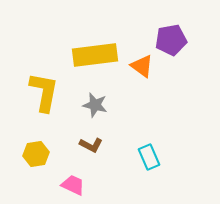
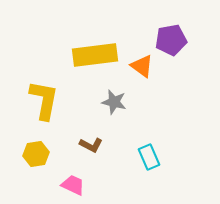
yellow L-shape: moved 8 px down
gray star: moved 19 px right, 3 px up
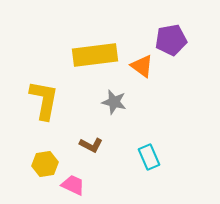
yellow hexagon: moved 9 px right, 10 px down
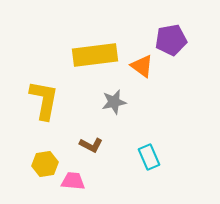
gray star: rotated 25 degrees counterclockwise
pink trapezoid: moved 4 px up; rotated 20 degrees counterclockwise
